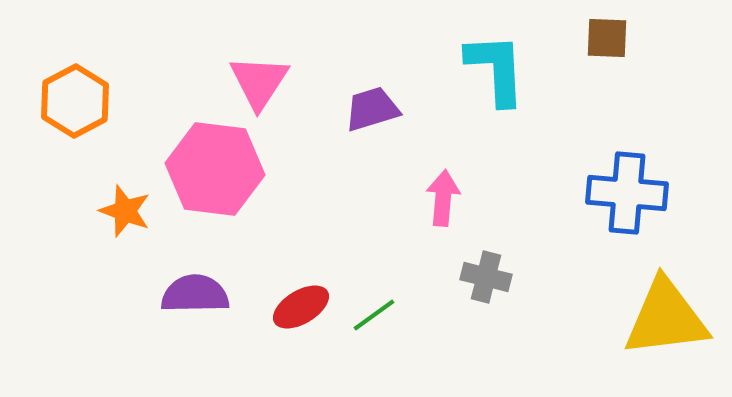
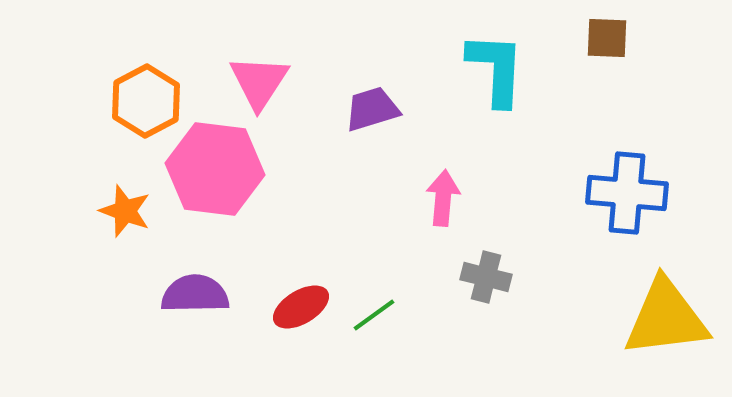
cyan L-shape: rotated 6 degrees clockwise
orange hexagon: moved 71 px right
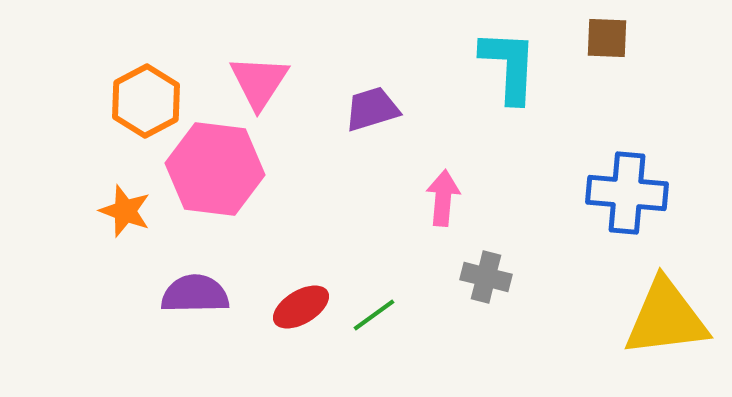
cyan L-shape: moved 13 px right, 3 px up
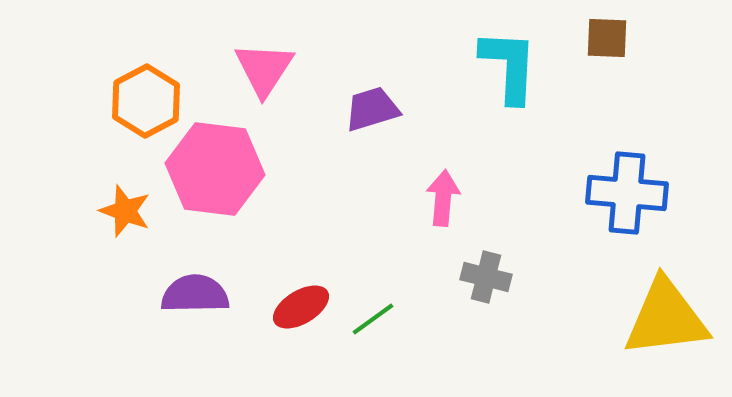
pink triangle: moved 5 px right, 13 px up
green line: moved 1 px left, 4 px down
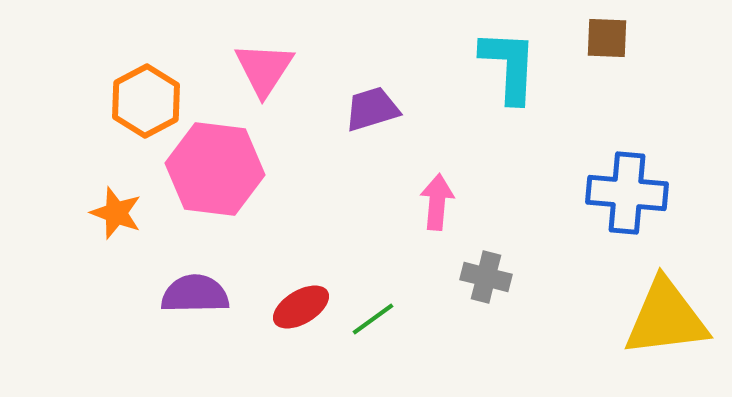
pink arrow: moved 6 px left, 4 px down
orange star: moved 9 px left, 2 px down
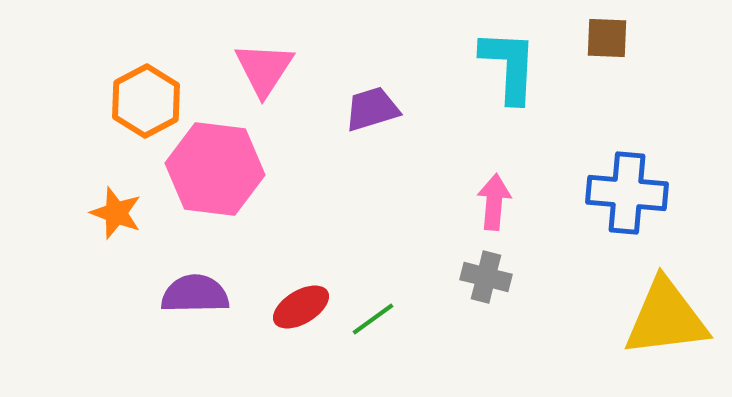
pink arrow: moved 57 px right
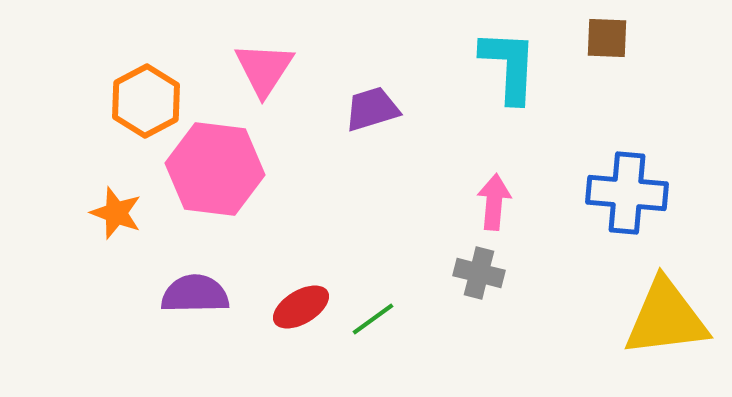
gray cross: moved 7 px left, 4 px up
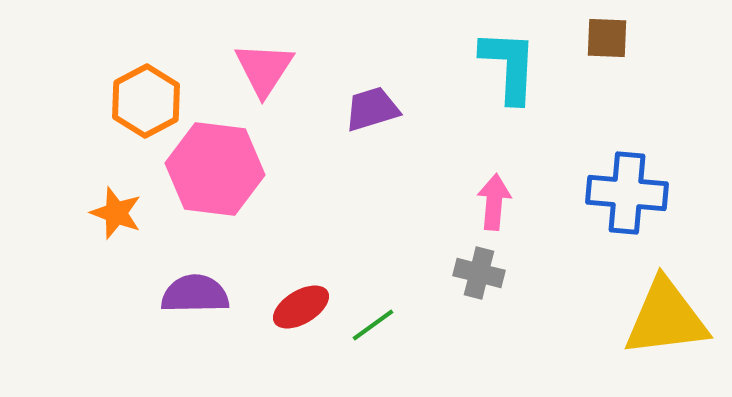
green line: moved 6 px down
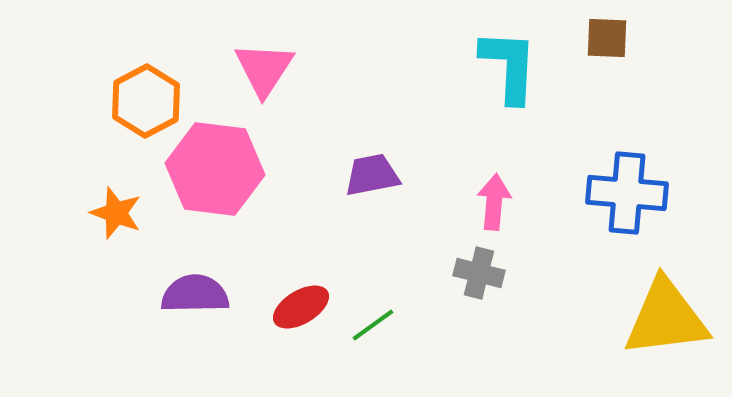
purple trapezoid: moved 66 px down; rotated 6 degrees clockwise
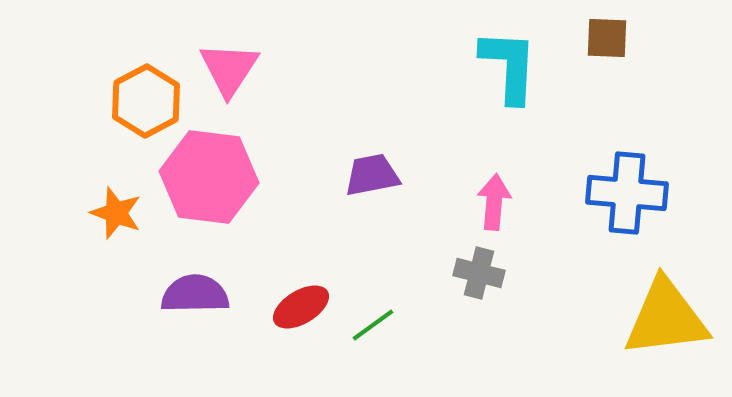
pink triangle: moved 35 px left
pink hexagon: moved 6 px left, 8 px down
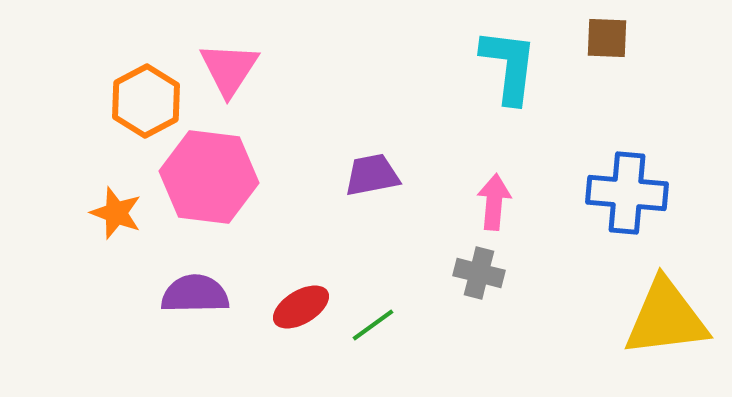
cyan L-shape: rotated 4 degrees clockwise
